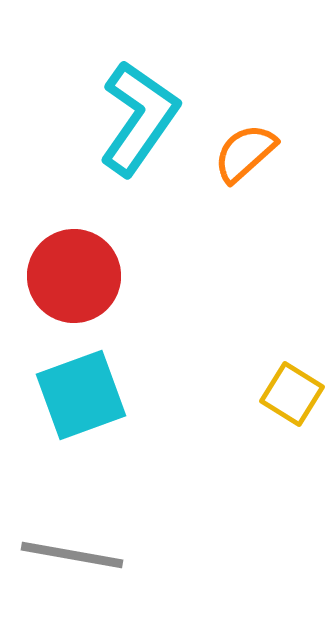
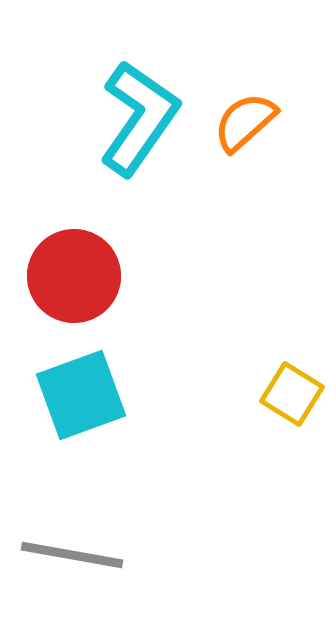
orange semicircle: moved 31 px up
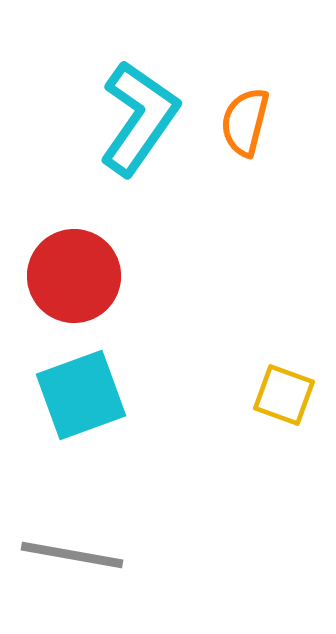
orange semicircle: rotated 34 degrees counterclockwise
yellow square: moved 8 px left, 1 px down; rotated 12 degrees counterclockwise
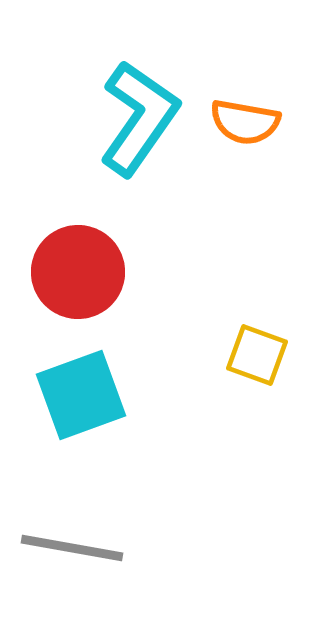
orange semicircle: rotated 94 degrees counterclockwise
red circle: moved 4 px right, 4 px up
yellow square: moved 27 px left, 40 px up
gray line: moved 7 px up
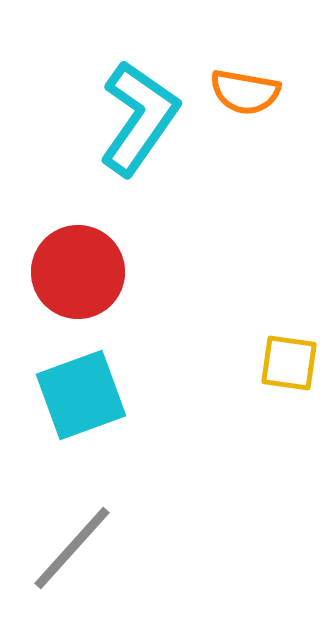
orange semicircle: moved 30 px up
yellow square: moved 32 px right, 8 px down; rotated 12 degrees counterclockwise
gray line: rotated 58 degrees counterclockwise
